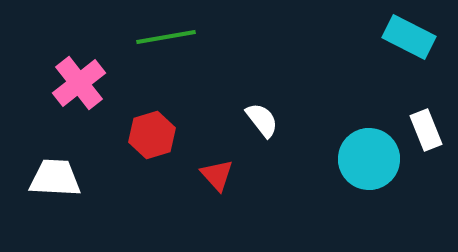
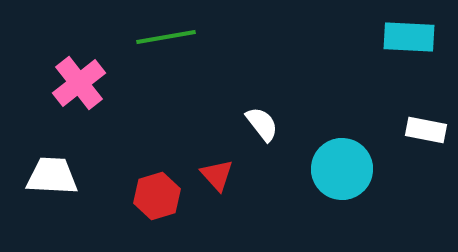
cyan rectangle: rotated 24 degrees counterclockwise
white semicircle: moved 4 px down
white rectangle: rotated 57 degrees counterclockwise
red hexagon: moved 5 px right, 61 px down
cyan circle: moved 27 px left, 10 px down
white trapezoid: moved 3 px left, 2 px up
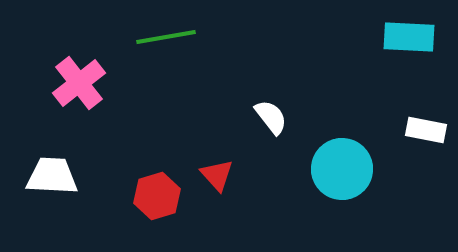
white semicircle: moved 9 px right, 7 px up
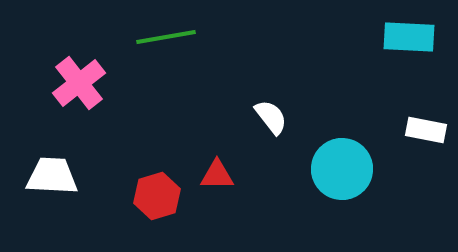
red triangle: rotated 48 degrees counterclockwise
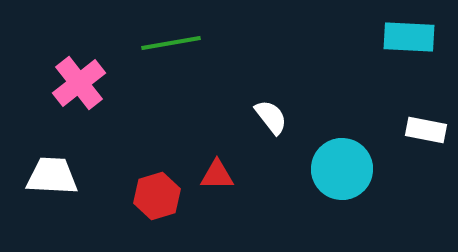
green line: moved 5 px right, 6 px down
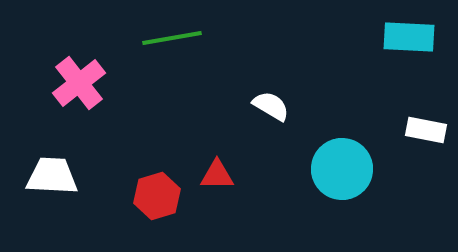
green line: moved 1 px right, 5 px up
white semicircle: moved 11 px up; rotated 21 degrees counterclockwise
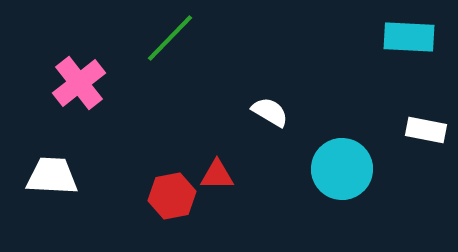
green line: moved 2 px left; rotated 36 degrees counterclockwise
white semicircle: moved 1 px left, 6 px down
red hexagon: moved 15 px right; rotated 6 degrees clockwise
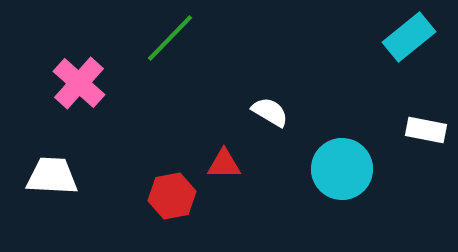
cyan rectangle: rotated 42 degrees counterclockwise
pink cross: rotated 10 degrees counterclockwise
red triangle: moved 7 px right, 11 px up
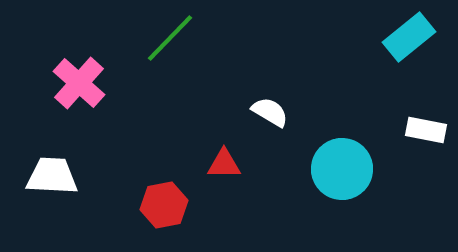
red hexagon: moved 8 px left, 9 px down
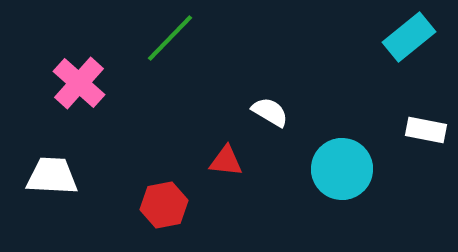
red triangle: moved 2 px right, 3 px up; rotated 6 degrees clockwise
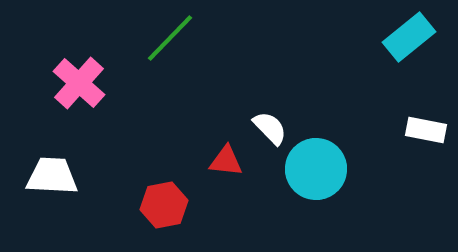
white semicircle: moved 16 px down; rotated 15 degrees clockwise
cyan circle: moved 26 px left
